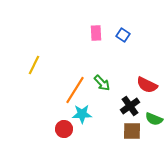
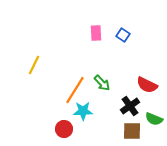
cyan star: moved 1 px right, 3 px up
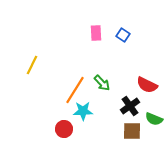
yellow line: moved 2 px left
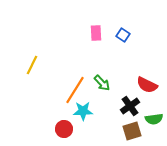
green semicircle: rotated 30 degrees counterclockwise
brown square: rotated 18 degrees counterclockwise
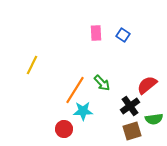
red semicircle: rotated 115 degrees clockwise
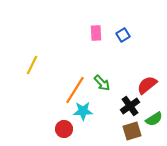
blue square: rotated 24 degrees clockwise
green semicircle: rotated 24 degrees counterclockwise
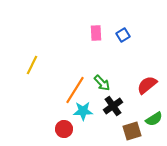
black cross: moved 17 px left
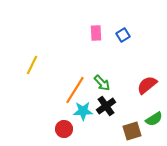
black cross: moved 7 px left
